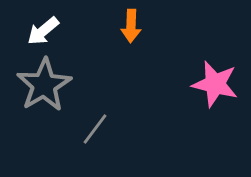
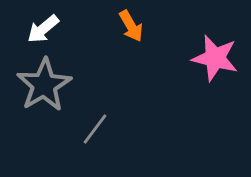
orange arrow: rotated 32 degrees counterclockwise
white arrow: moved 2 px up
pink star: moved 26 px up
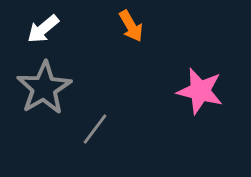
pink star: moved 15 px left, 33 px down
gray star: moved 3 px down
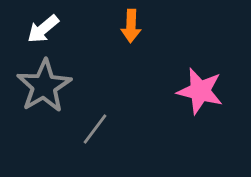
orange arrow: rotated 32 degrees clockwise
gray star: moved 2 px up
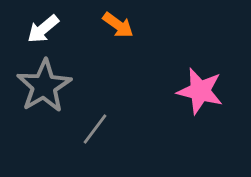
orange arrow: moved 13 px left, 1 px up; rotated 56 degrees counterclockwise
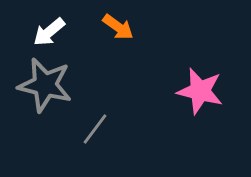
orange arrow: moved 2 px down
white arrow: moved 6 px right, 3 px down
gray star: moved 1 px right, 1 px up; rotated 28 degrees counterclockwise
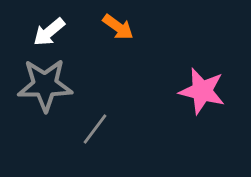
gray star: rotated 14 degrees counterclockwise
pink star: moved 2 px right
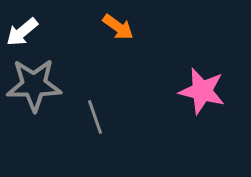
white arrow: moved 27 px left
gray star: moved 11 px left
gray line: moved 12 px up; rotated 56 degrees counterclockwise
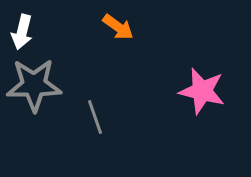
white arrow: rotated 36 degrees counterclockwise
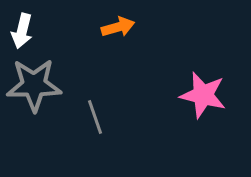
orange arrow: rotated 52 degrees counterclockwise
white arrow: moved 1 px up
pink star: moved 1 px right, 4 px down
